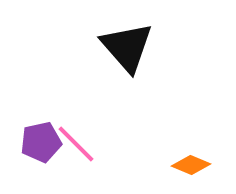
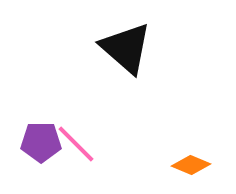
black triangle: moved 1 px left, 1 px down; rotated 8 degrees counterclockwise
purple pentagon: rotated 12 degrees clockwise
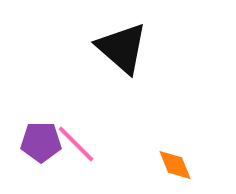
black triangle: moved 4 px left
orange diamond: moved 16 px left; rotated 45 degrees clockwise
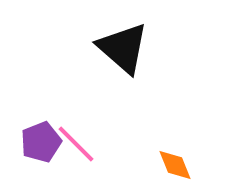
black triangle: moved 1 px right
purple pentagon: rotated 21 degrees counterclockwise
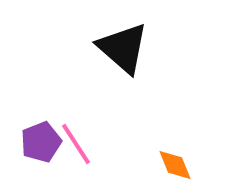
pink line: rotated 12 degrees clockwise
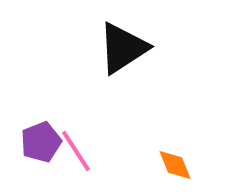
black triangle: rotated 46 degrees clockwise
pink line: moved 7 px down
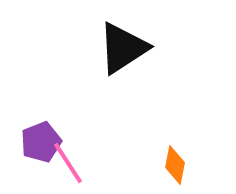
pink line: moved 8 px left, 12 px down
orange diamond: rotated 33 degrees clockwise
